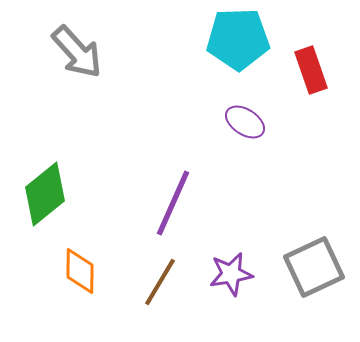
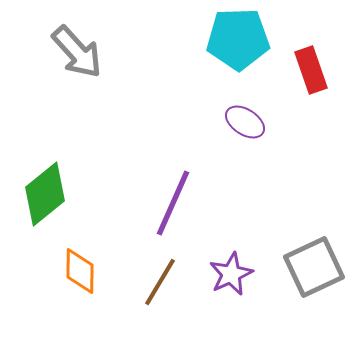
purple star: rotated 15 degrees counterclockwise
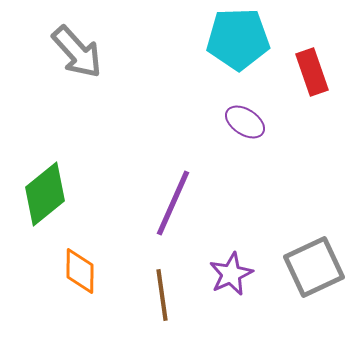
red rectangle: moved 1 px right, 2 px down
brown line: moved 2 px right, 13 px down; rotated 39 degrees counterclockwise
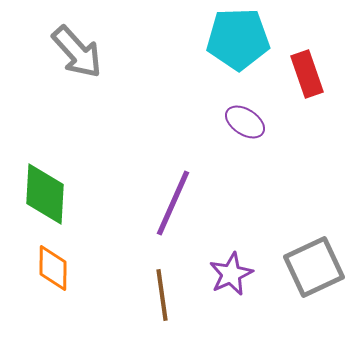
red rectangle: moved 5 px left, 2 px down
green diamond: rotated 48 degrees counterclockwise
orange diamond: moved 27 px left, 3 px up
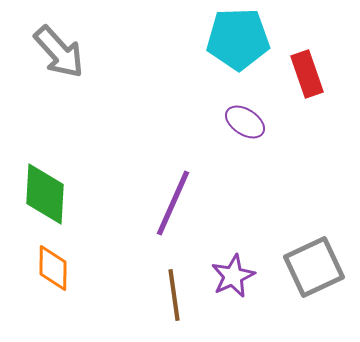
gray arrow: moved 18 px left
purple star: moved 2 px right, 2 px down
brown line: moved 12 px right
